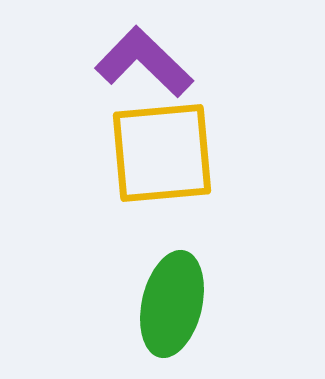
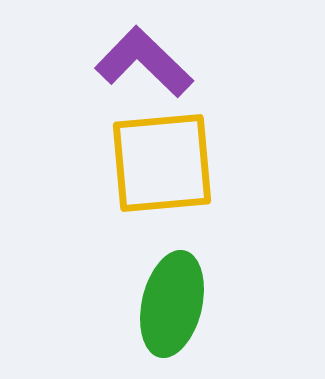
yellow square: moved 10 px down
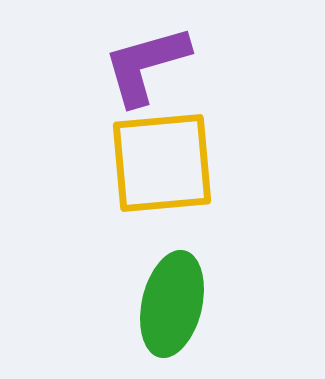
purple L-shape: moved 2 px right, 3 px down; rotated 60 degrees counterclockwise
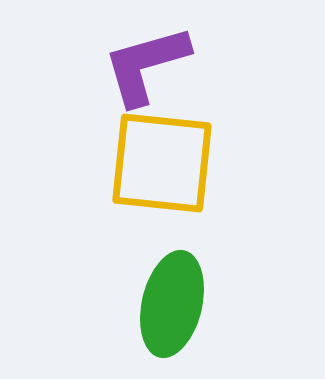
yellow square: rotated 11 degrees clockwise
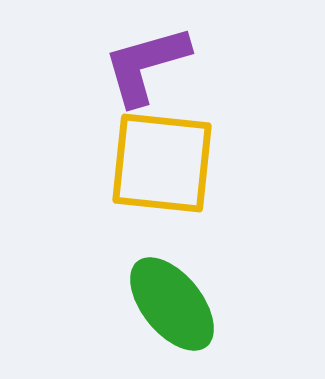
green ellipse: rotated 52 degrees counterclockwise
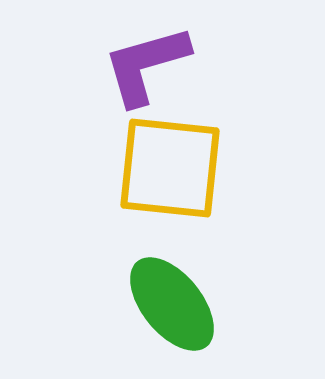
yellow square: moved 8 px right, 5 px down
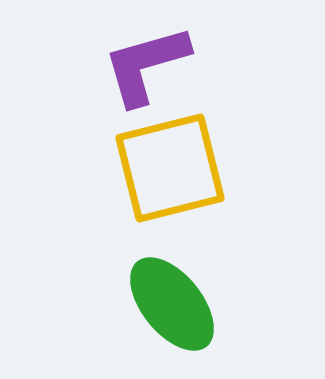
yellow square: rotated 20 degrees counterclockwise
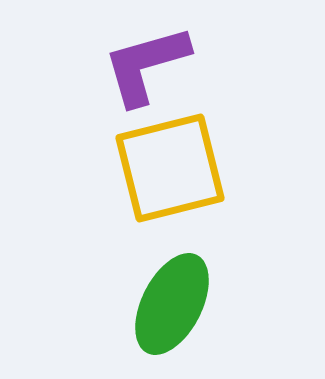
green ellipse: rotated 66 degrees clockwise
